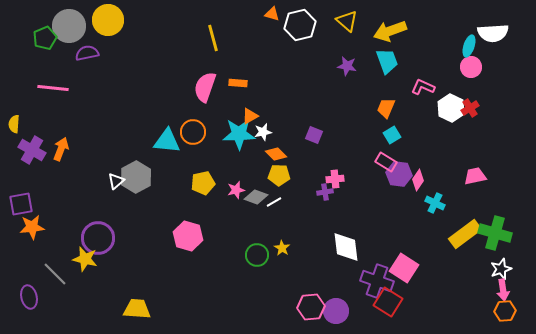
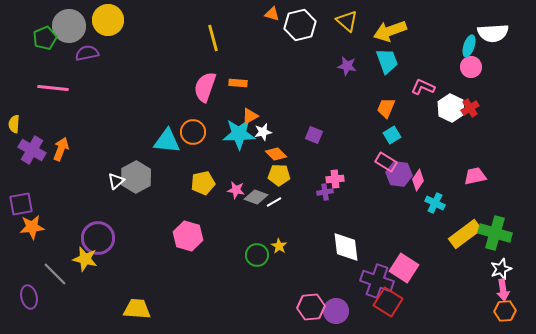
pink star at (236, 190): rotated 24 degrees clockwise
yellow star at (282, 248): moved 3 px left, 2 px up
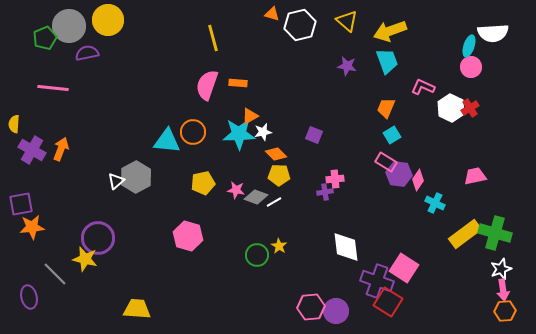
pink semicircle at (205, 87): moved 2 px right, 2 px up
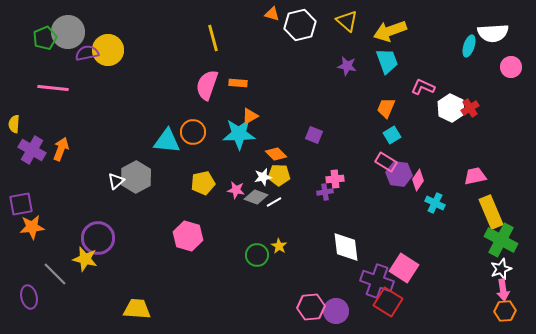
yellow circle at (108, 20): moved 30 px down
gray circle at (69, 26): moved 1 px left, 6 px down
pink circle at (471, 67): moved 40 px right
white star at (263, 132): moved 45 px down
green cross at (495, 233): moved 6 px right, 7 px down; rotated 12 degrees clockwise
yellow rectangle at (465, 234): moved 26 px right, 22 px up; rotated 76 degrees counterclockwise
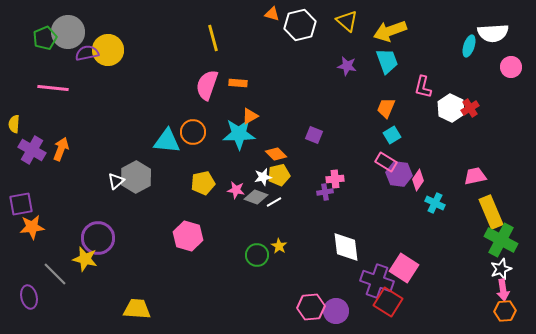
pink L-shape at (423, 87): rotated 100 degrees counterclockwise
yellow pentagon at (279, 175): rotated 15 degrees counterclockwise
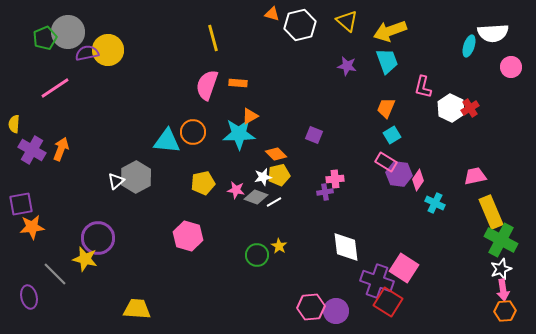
pink line at (53, 88): moved 2 px right; rotated 40 degrees counterclockwise
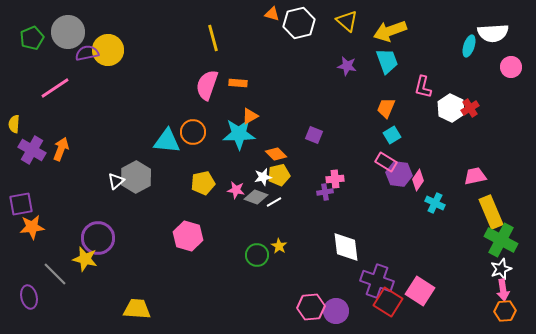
white hexagon at (300, 25): moved 1 px left, 2 px up
green pentagon at (45, 38): moved 13 px left
pink square at (404, 268): moved 16 px right, 23 px down
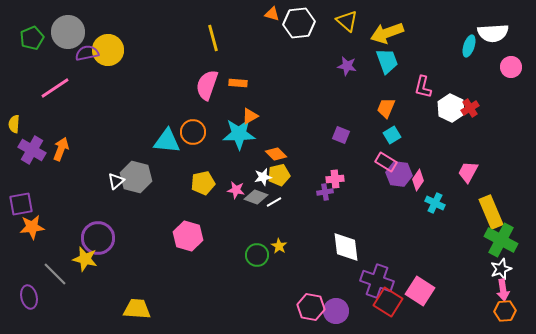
white hexagon at (299, 23): rotated 8 degrees clockwise
yellow arrow at (390, 31): moved 3 px left, 2 px down
purple square at (314, 135): moved 27 px right
pink trapezoid at (475, 176): moved 7 px left, 4 px up; rotated 50 degrees counterclockwise
gray hexagon at (136, 177): rotated 16 degrees counterclockwise
pink hexagon at (311, 307): rotated 16 degrees clockwise
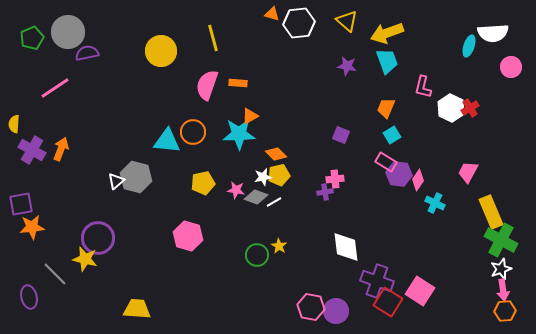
yellow circle at (108, 50): moved 53 px right, 1 px down
